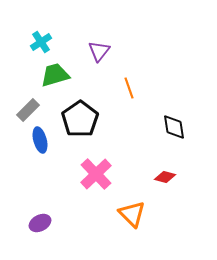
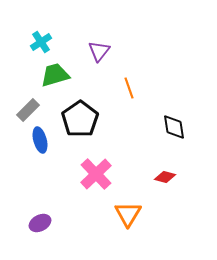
orange triangle: moved 4 px left; rotated 16 degrees clockwise
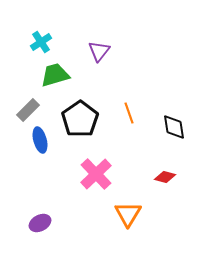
orange line: moved 25 px down
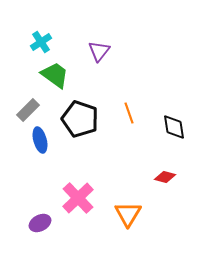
green trapezoid: rotated 52 degrees clockwise
black pentagon: rotated 18 degrees counterclockwise
pink cross: moved 18 px left, 24 px down
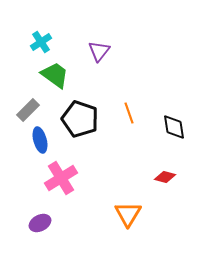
pink cross: moved 17 px left, 20 px up; rotated 12 degrees clockwise
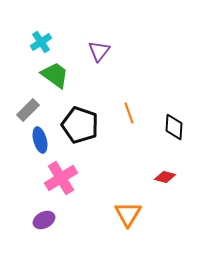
black pentagon: moved 6 px down
black diamond: rotated 12 degrees clockwise
purple ellipse: moved 4 px right, 3 px up
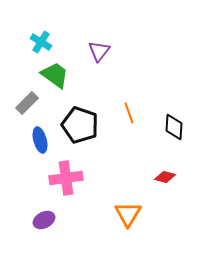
cyan cross: rotated 25 degrees counterclockwise
gray rectangle: moved 1 px left, 7 px up
pink cross: moved 5 px right; rotated 24 degrees clockwise
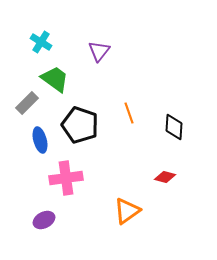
green trapezoid: moved 4 px down
orange triangle: moved 1 px left, 3 px up; rotated 24 degrees clockwise
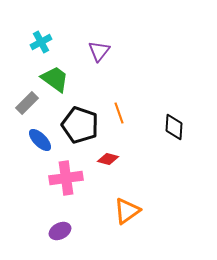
cyan cross: rotated 30 degrees clockwise
orange line: moved 10 px left
blue ellipse: rotated 30 degrees counterclockwise
red diamond: moved 57 px left, 18 px up
purple ellipse: moved 16 px right, 11 px down
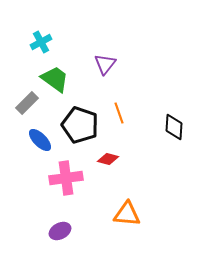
purple triangle: moved 6 px right, 13 px down
orange triangle: moved 3 px down; rotated 40 degrees clockwise
